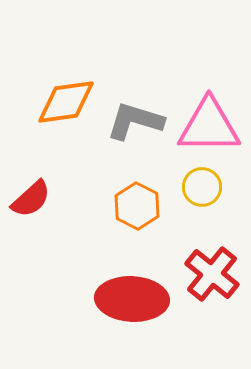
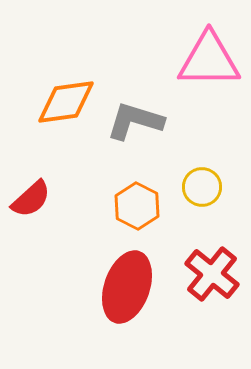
pink triangle: moved 66 px up
red ellipse: moved 5 px left, 12 px up; rotated 74 degrees counterclockwise
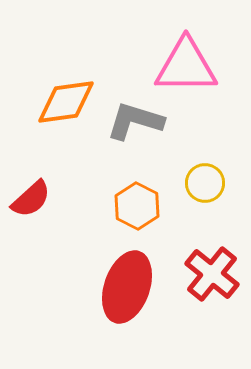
pink triangle: moved 23 px left, 6 px down
yellow circle: moved 3 px right, 4 px up
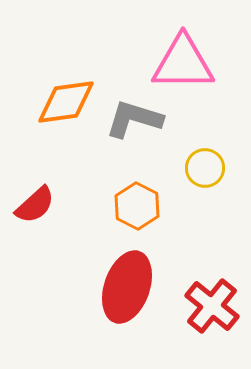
pink triangle: moved 3 px left, 3 px up
gray L-shape: moved 1 px left, 2 px up
yellow circle: moved 15 px up
red semicircle: moved 4 px right, 6 px down
red cross: moved 32 px down
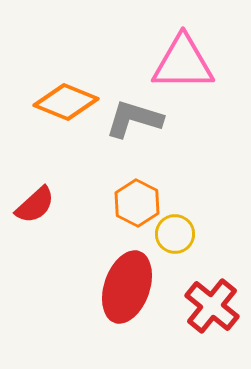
orange diamond: rotated 30 degrees clockwise
yellow circle: moved 30 px left, 66 px down
orange hexagon: moved 3 px up
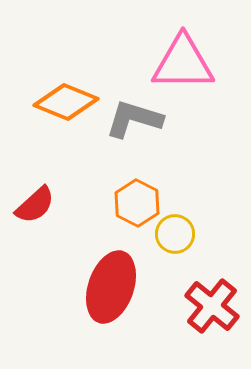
red ellipse: moved 16 px left
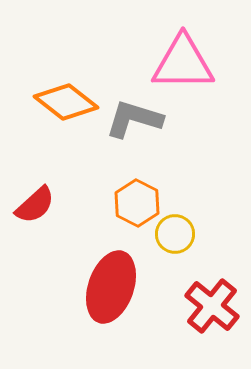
orange diamond: rotated 16 degrees clockwise
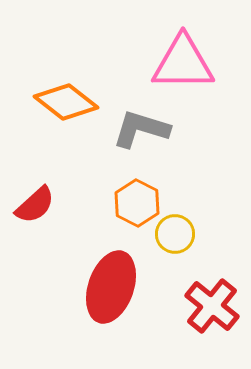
gray L-shape: moved 7 px right, 10 px down
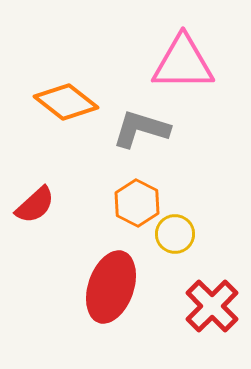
red cross: rotated 6 degrees clockwise
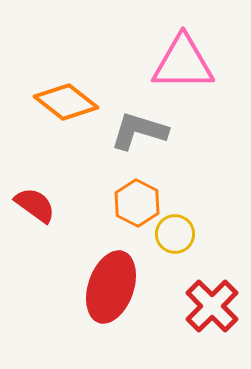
gray L-shape: moved 2 px left, 2 px down
red semicircle: rotated 102 degrees counterclockwise
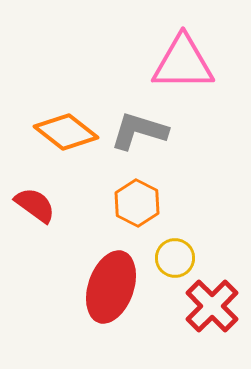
orange diamond: moved 30 px down
yellow circle: moved 24 px down
